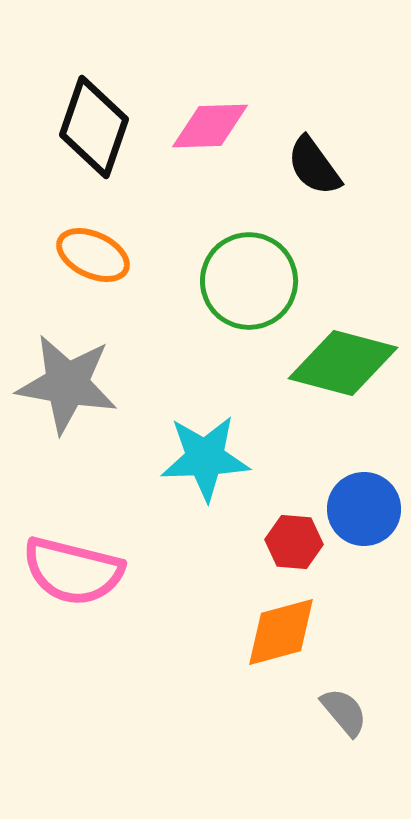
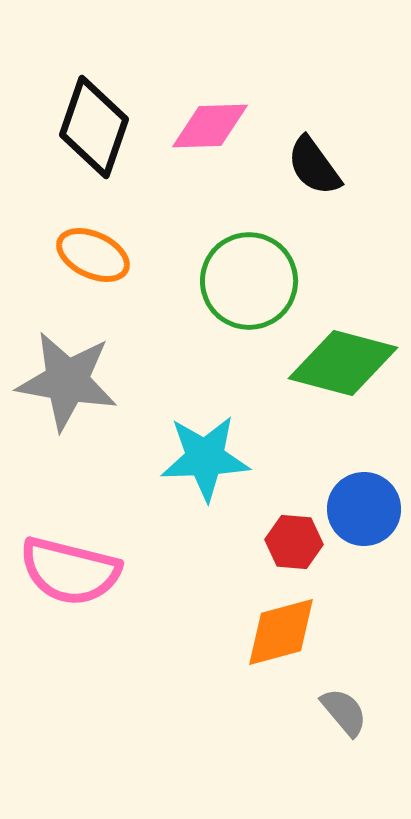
gray star: moved 3 px up
pink semicircle: moved 3 px left
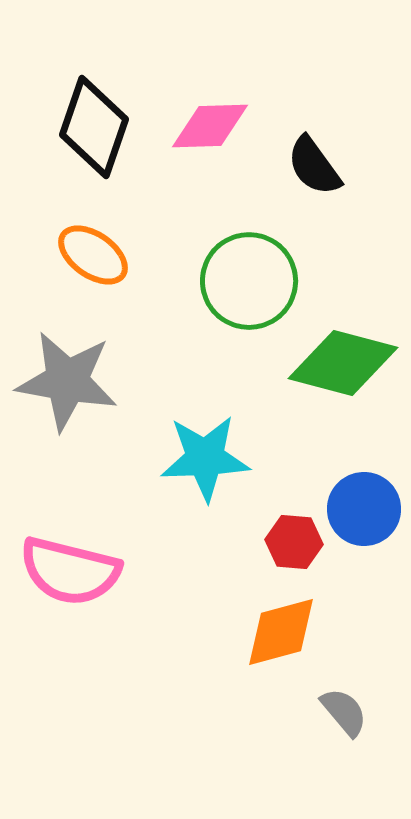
orange ellipse: rotated 10 degrees clockwise
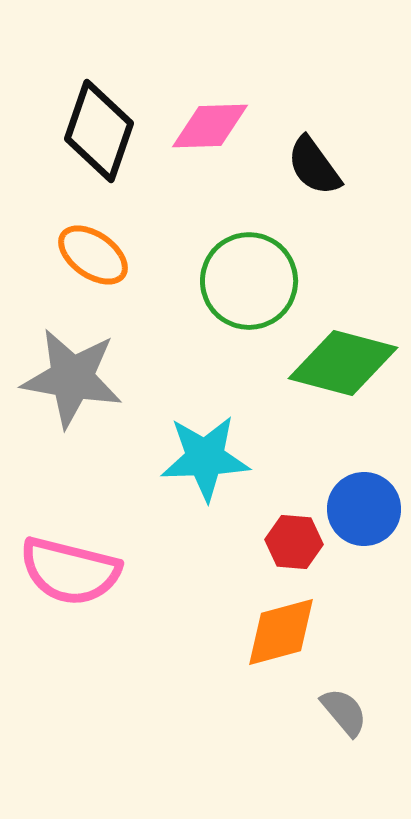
black diamond: moved 5 px right, 4 px down
gray star: moved 5 px right, 3 px up
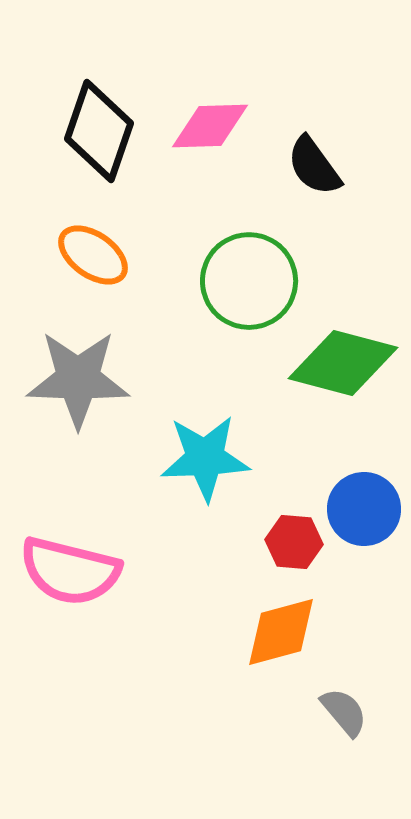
gray star: moved 6 px right, 1 px down; rotated 8 degrees counterclockwise
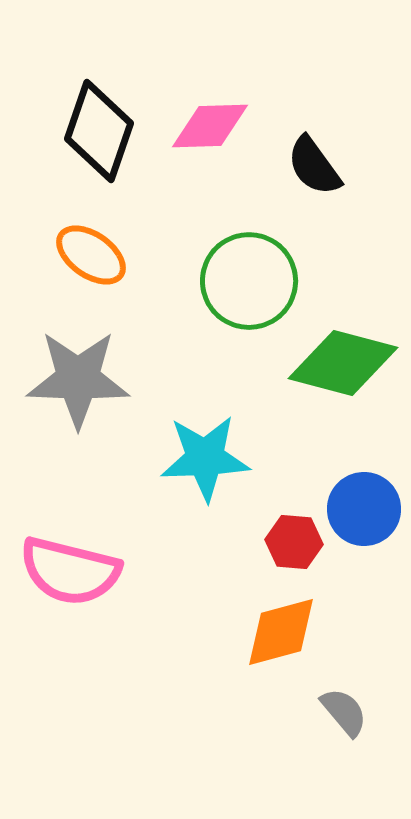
orange ellipse: moved 2 px left
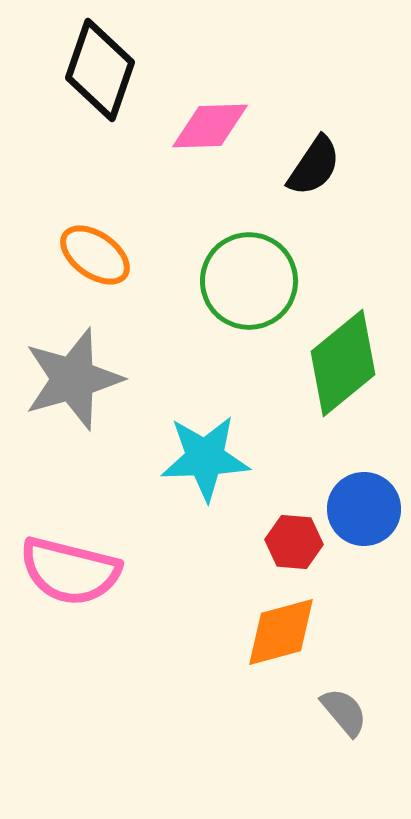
black diamond: moved 1 px right, 61 px up
black semicircle: rotated 110 degrees counterclockwise
orange ellipse: moved 4 px right
green diamond: rotated 54 degrees counterclockwise
gray star: moved 5 px left; rotated 18 degrees counterclockwise
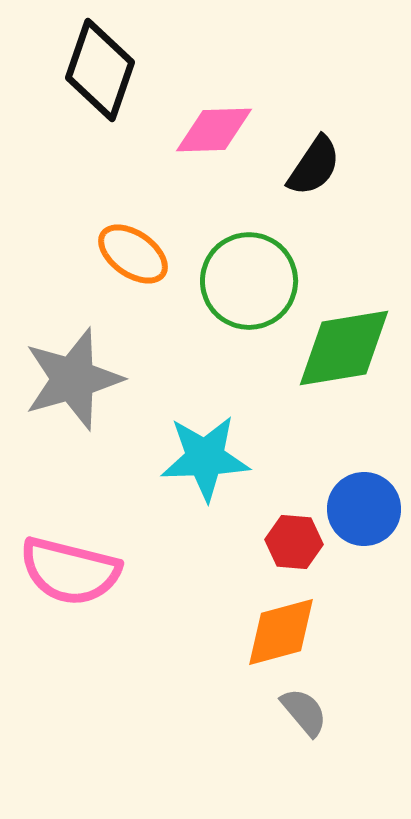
pink diamond: moved 4 px right, 4 px down
orange ellipse: moved 38 px right, 1 px up
green diamond: moved 1 px right, 15 px up; rotated 30 degrees clockwise
gray semicircle: moved 40 px left
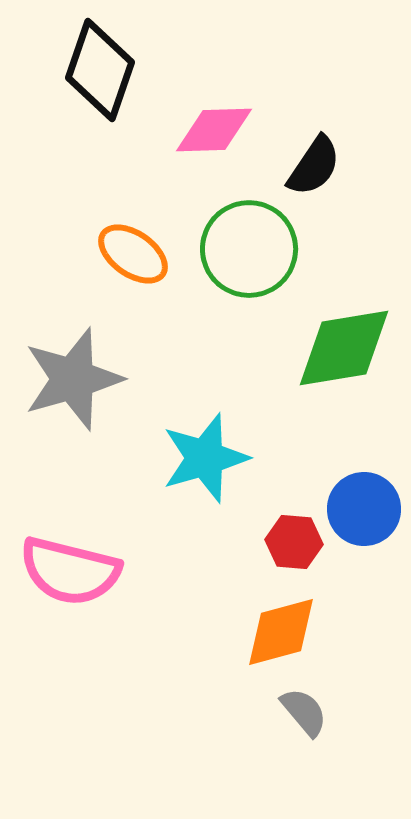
green circle: moved 32 px up
cyan star: rotated 14 degrees counterclockwise
